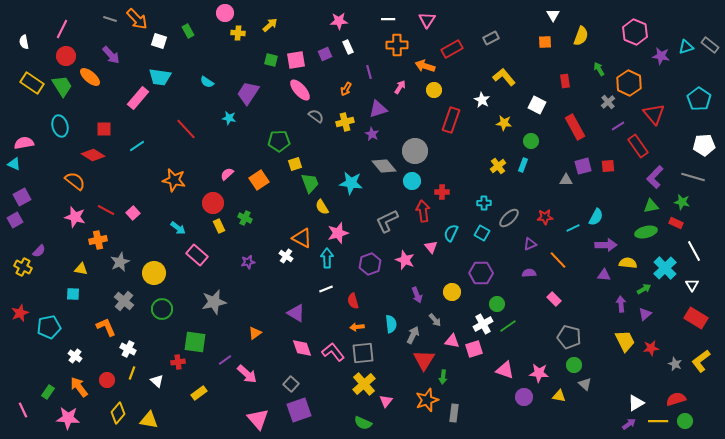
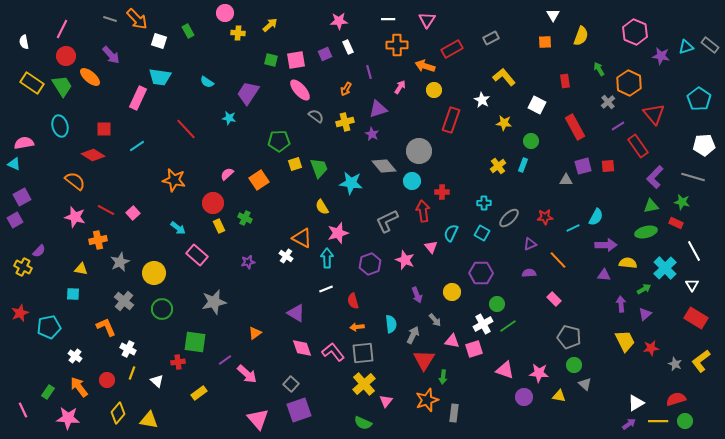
pink rectangle at (138, 98): rotated 15 degrees counterclockwise
gray circle at (415, 151): moved 4 px right
green trapezoid at (310, 183): moved 9 px right, 15 px up
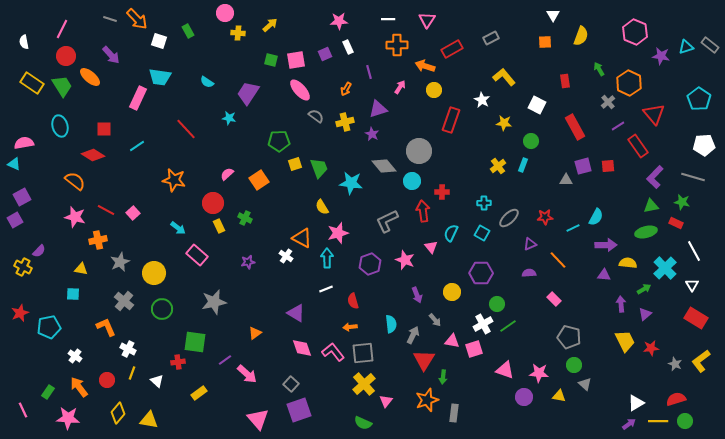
orange arrow at (357, 327): moved 7 px left
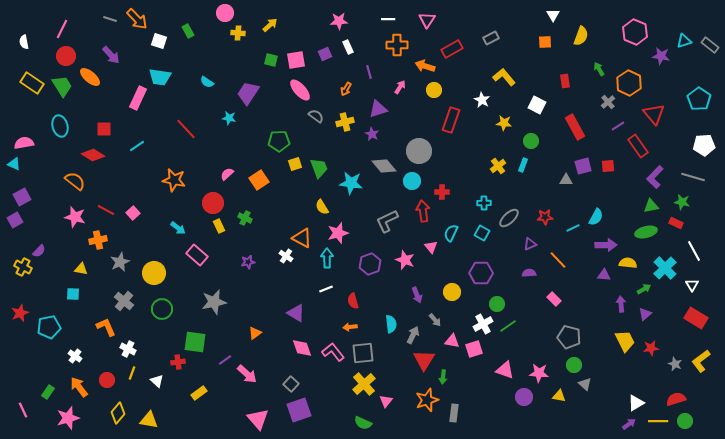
cyan triangle at (686, 47): moved 2 px left, 6 px up
pink star at (68, 418): rotated 20 degrees counterclockwise
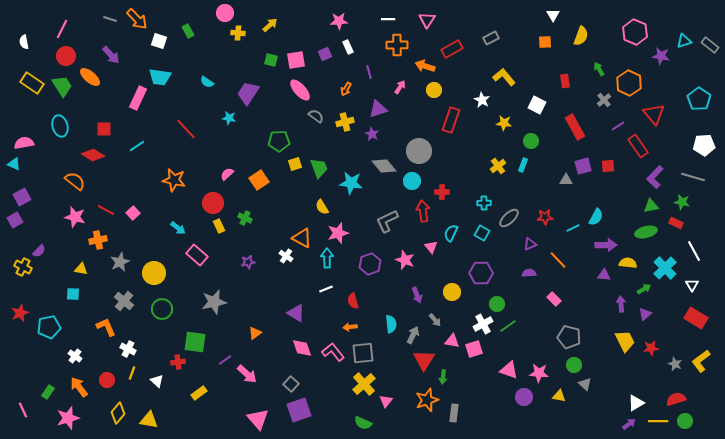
gray cross at (608, 102): moved 4 px left, 2 px up
pink triangle at (505, 370): moved 4 px right
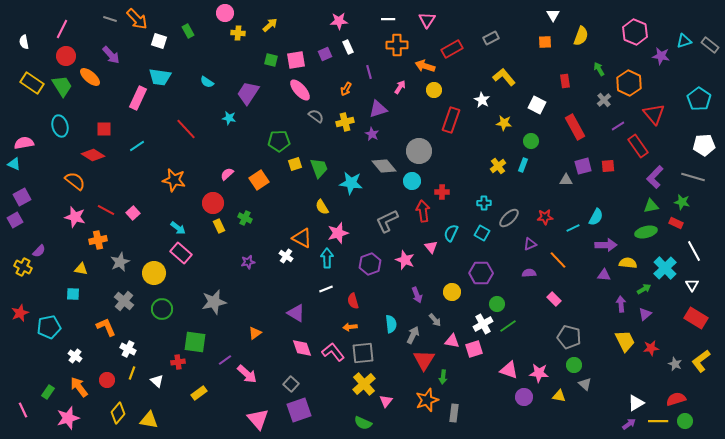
pink rectangle at (197, 255): moved 16 px left, 2 px up
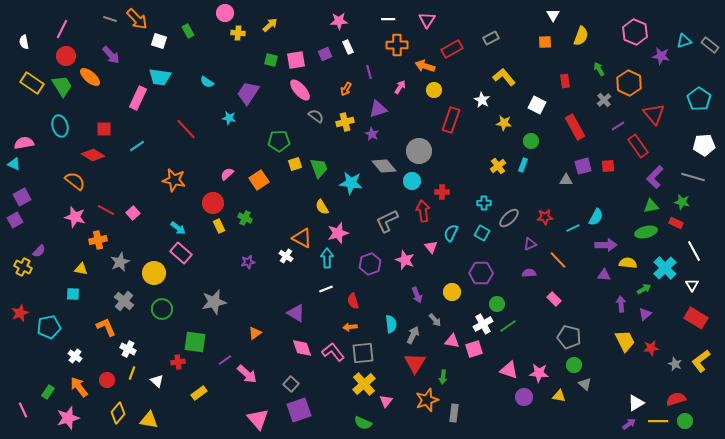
red triangle at (424, 360): moved 9 px left, 3 px down
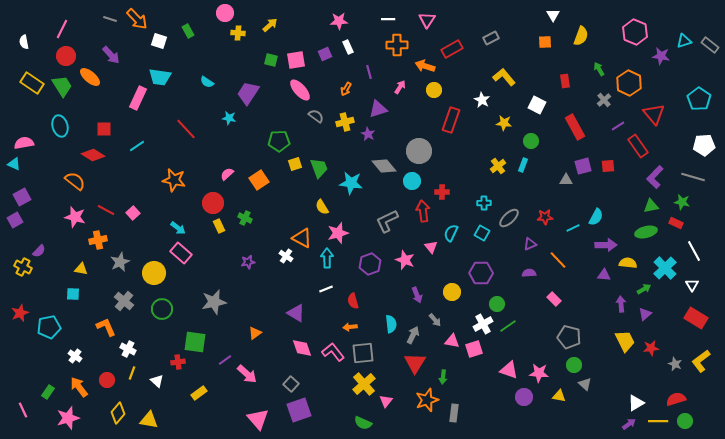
purple star at (372, 134): moved 4 px left
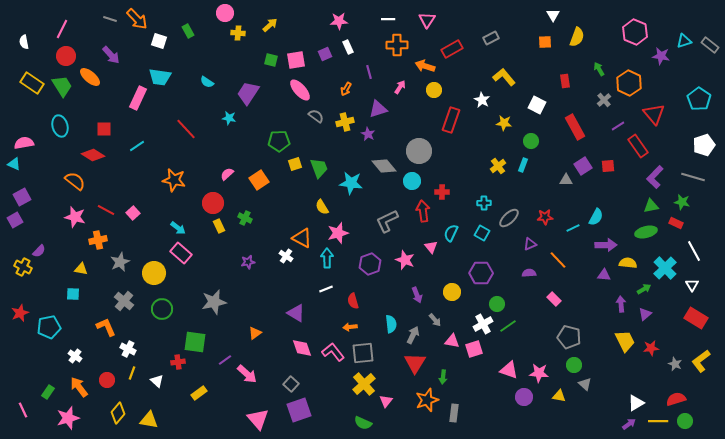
yellow semicircle at (581, 36): moved 4 px left, 1 px down
white pentagon at (704, 145): rotated 15 degrees counterclockwise
purple square at (583, 166): rotated 18 degrees counterclockwise
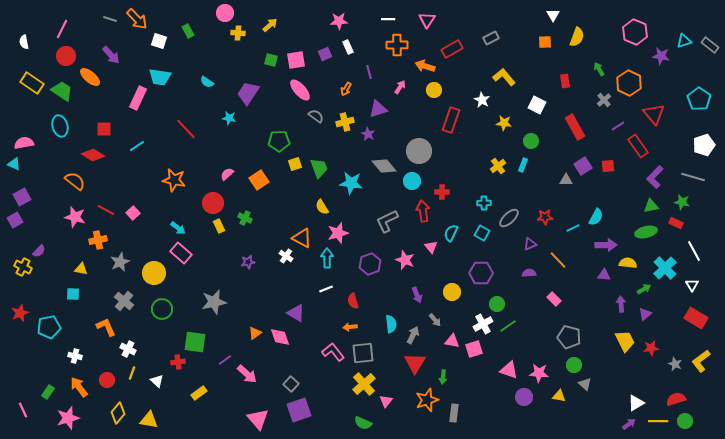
green trapezoid at (62, 86): moved 5 px down; rotated 25 degrees counterclockwise
pink diamond at (302, 348): moved 22 px left, 11 px up
white cross at (75, 356): rotated 24 degrees counterclockwise
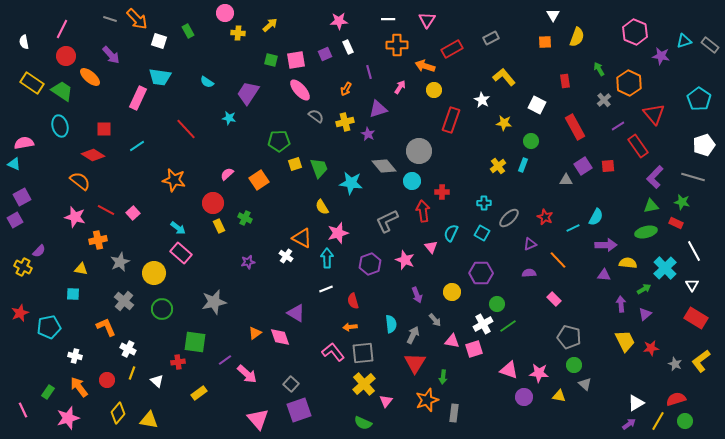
orange semicircle at (75, 181): moved 5 px right
red star at (545, 217): rotated 28 degrees clockwise
yellow line at (658, 421): rotated 60 degrees counterclockwise
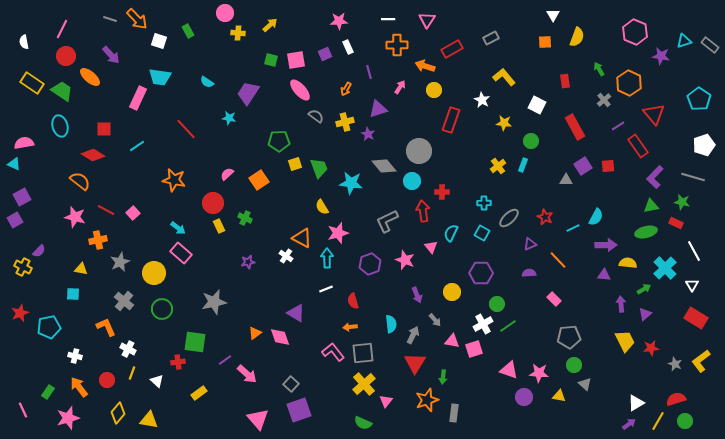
gray pentagon at (569, 337): rotated 20 degrees counterclockwise
